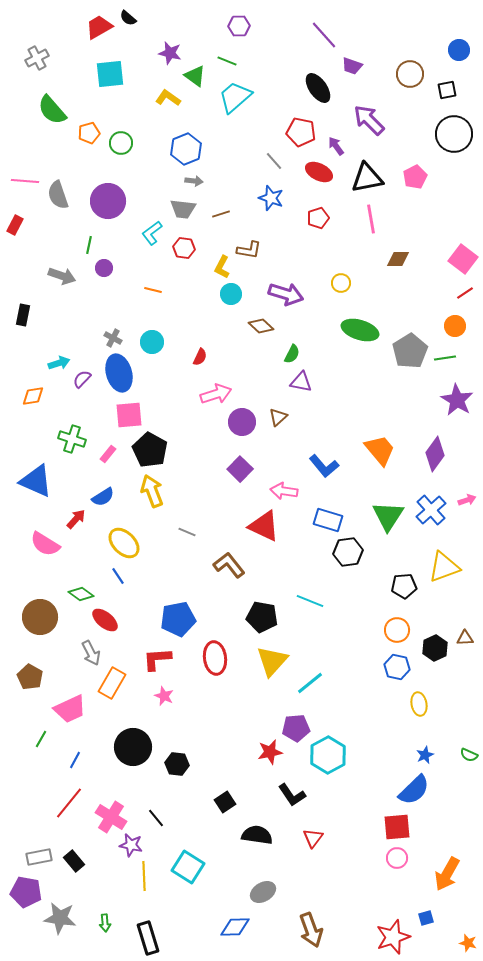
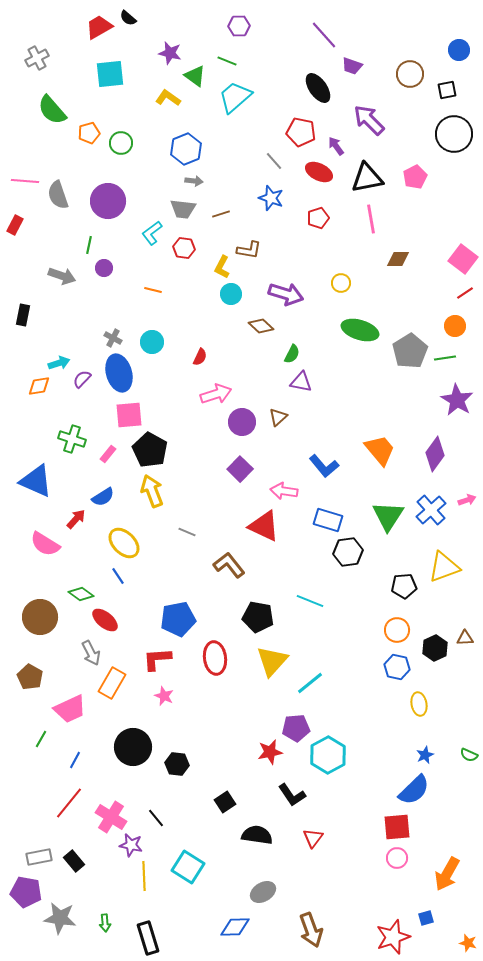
orange diamond at (33, 396): moved 6 px right, 10 px up
black pentagon at (262, 617): moved 4 px left
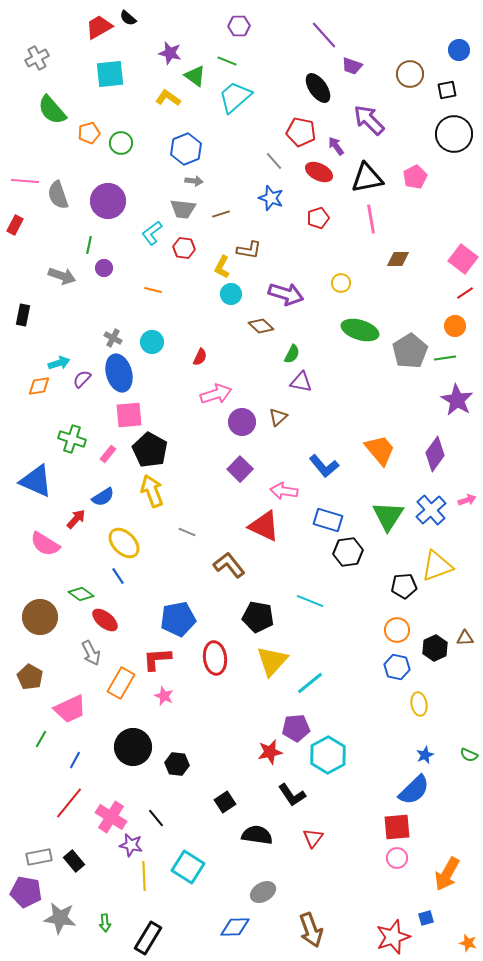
yellow triangle at (444, 567): moved 7 px left, 1 px up
orange rectangle at (112, 683): moved 9 px right
black rectangle at (148, 938): rotated 48 degrees clockwise
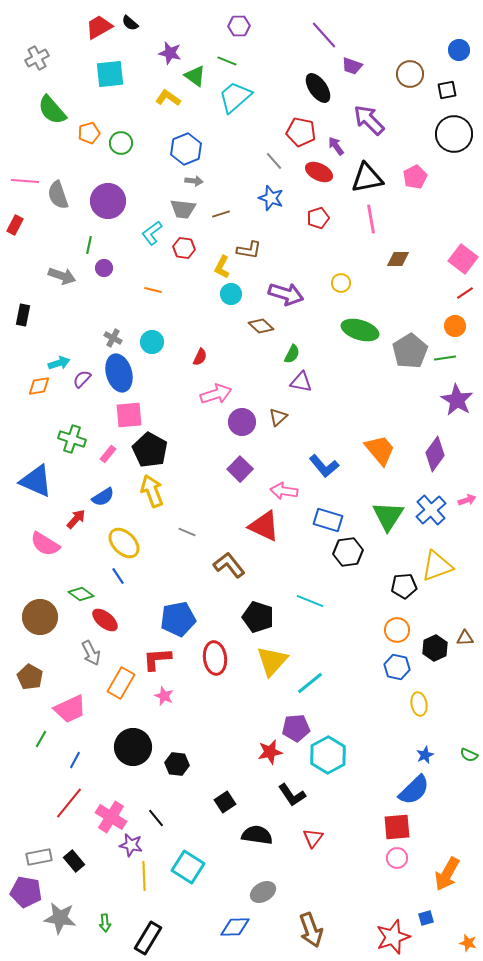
black semicircle at (128, 18): moved 2 px right, 5 px down
black pentagon at (258, 617): rotated 8 degrees clockwise
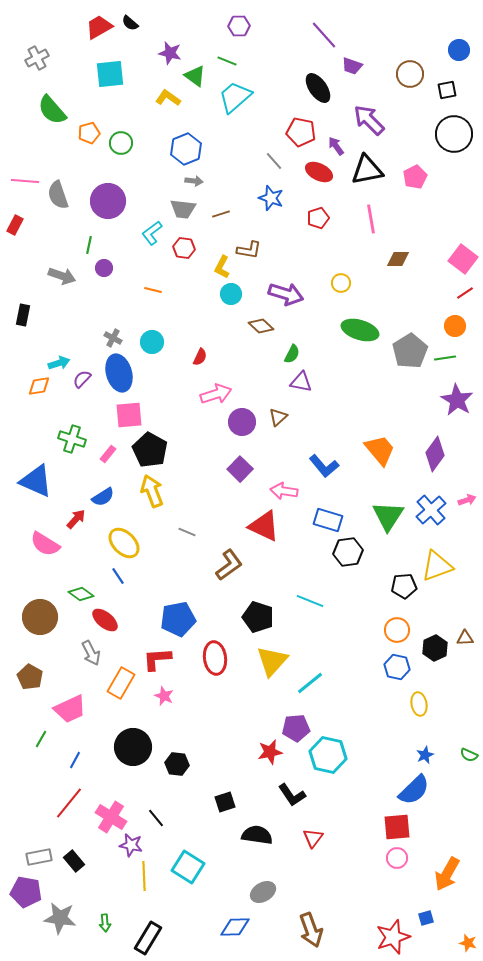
black triangle at (367, 178): moved 8 px up
brown L-shape at (229, 565): rotated 92 degrees clockwise
cyan hexagon at (328, 755): rotated 18 degrees counterclockwise
black square at (225, 802): rotated 15 degrees clockwise
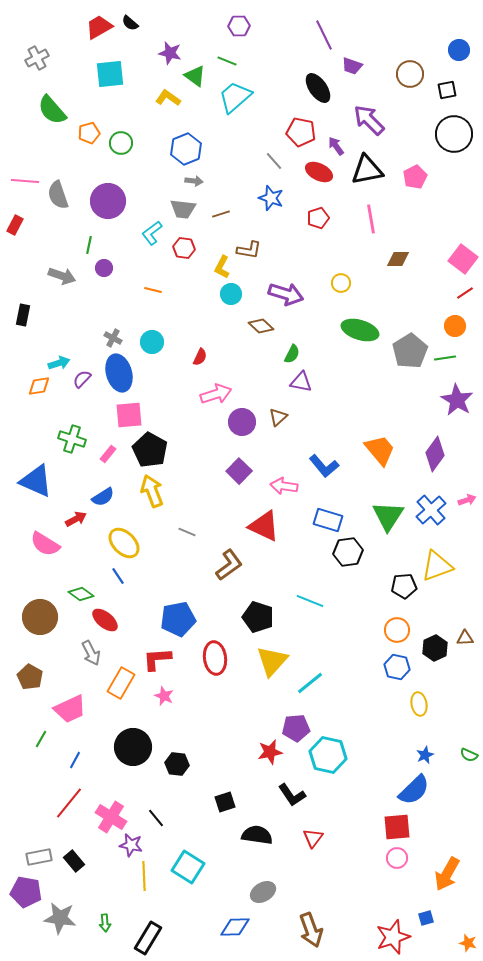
purple line at (324, 35): rotated 16 degrees clockwise
purple square at (240, 469): moved 1 px left, 2 px down
pink arrow at (284, 491): moved 5 px up
red arrow at (76, 519): rotated 20 degrees clockwise
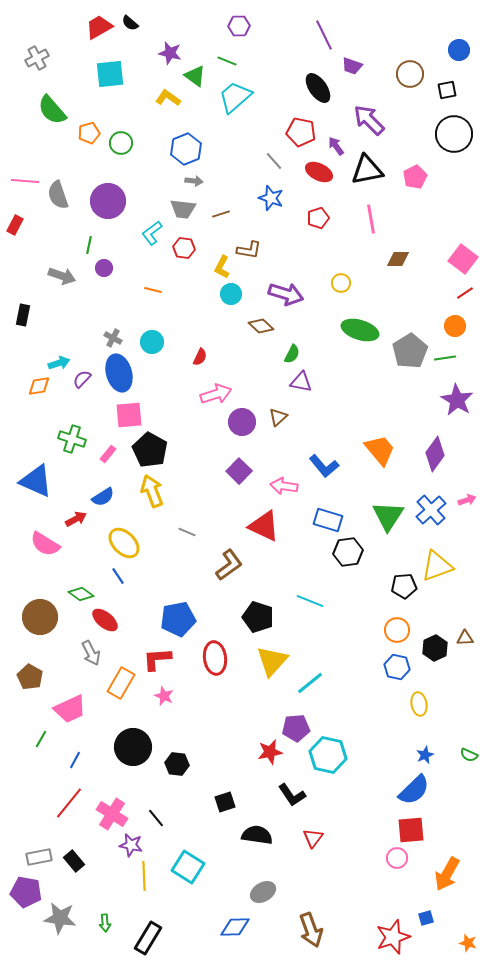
pink cross at (111, 817): moved 1 px right, 3 px up
red square at (397, 827): moved 14 px right, 3 px down
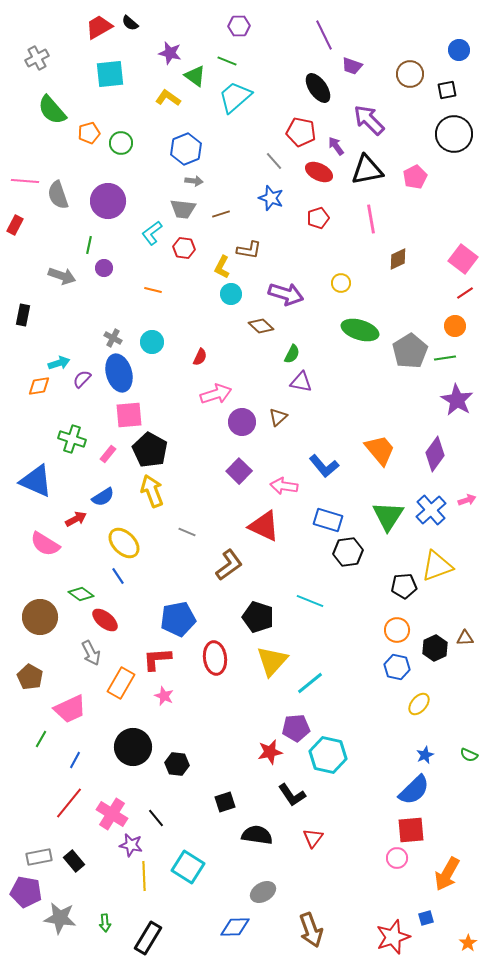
brown diamond at (398, 259): rotated 25 degrees counterclockwise
yellow ellipse at (419, 704): rotated 50 degrees clockwise
orange star at (468, 943): rotated 24 degrees clockwise
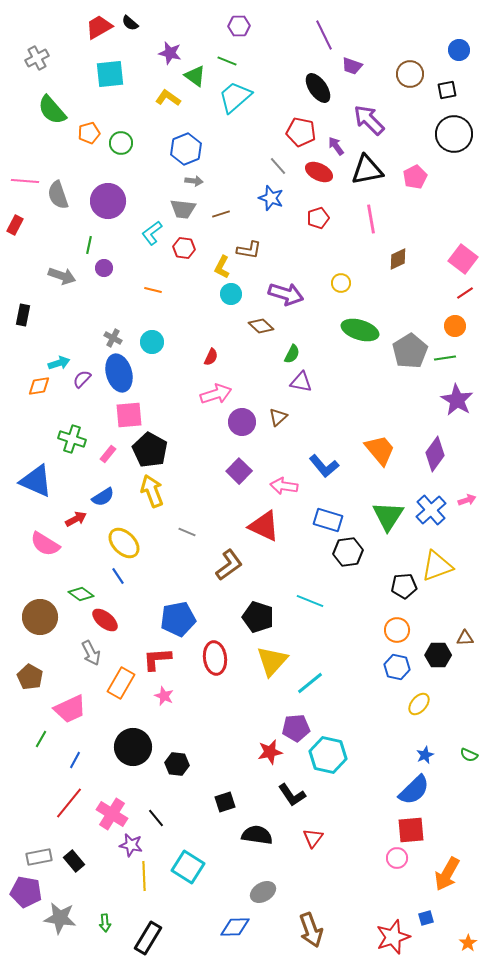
gray line at (274, 161): moved 4 px right, 5 px down
red semicircle at (200, 357): moved 11 px right
black hexagon at (435, 648): moved 3 px right, 7 px down; rotated 25 degrees clockwise
